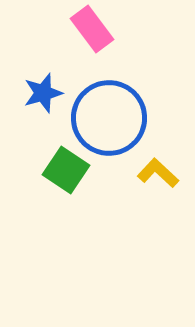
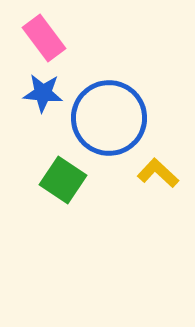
pink rectangle: moved 48 px left, 9 px down
blue star: rotated 21 degrees clockwise
green square: moved 3 px left, 10 px down
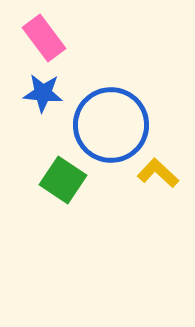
blue circle: moved 2 px right, 7 px down
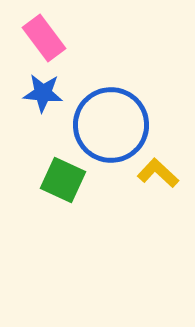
green square: rotated 9 degrees counterclockwise
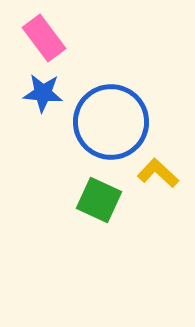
blue circle: moved 3 px up
green square: moved 36 px right, 20 px down
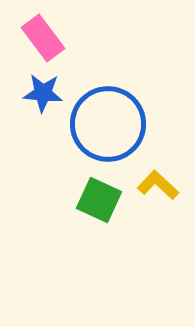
pink rectangle: moved 1 px left
blue circle: moved 3 px left, 2 px down
yellow L-shape: moved 12 px down
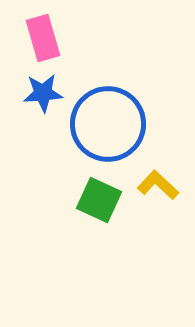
pink rectangle: rotated 21 degrees clockwise
blue star: rotated 9 degrees counterclockwise
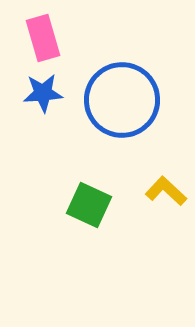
blue circle: moved 14 px right, 24 px up
yellow L-shape: moved 8 px right, 6 px down
green square: moved 10 px left, 5 px down
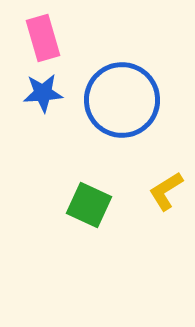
yellow L-shape: rotated 75 degrees counterclockwise
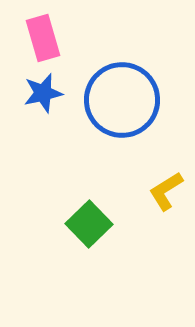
blue star: rotated 9 degrees counterclockwise
green square: moved 19 px down; rotated 21 degrees clockwise
